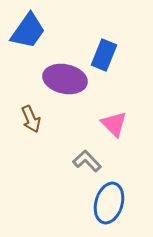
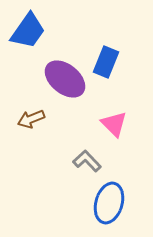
blue rectangle: moved 2 px right, 7 px down
purple ellipse: rotated 27 degrees clockwise
brown arrow: rotated 92 degrees clockwise
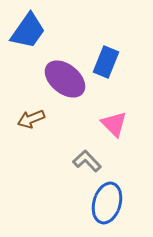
blue ellipse: moved 2 px left
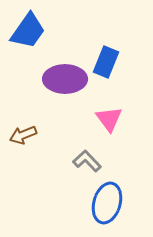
purple ellipse: rotated 39 degrees counterclockwise
brown arrow: moved 8 px left, 16 px down
pink triangle: moved 5 px left, 5 px up; rotated 8 degrees clockwise
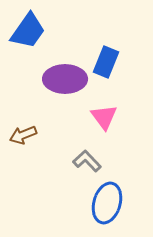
pink triangle: moved 5 px left, 2 px up
